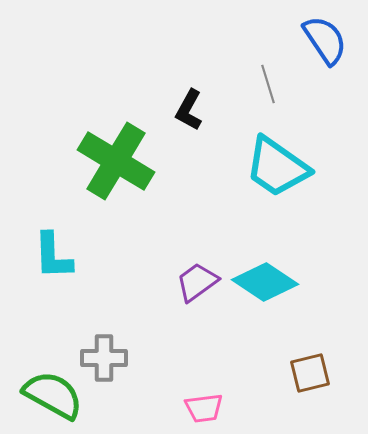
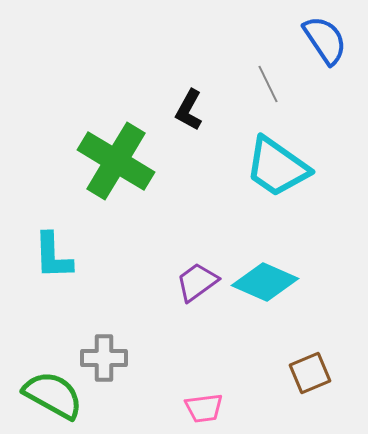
gray line: rotated 9 degrees counterclockwise
cyan diamond: rotated 10 degrees counterclockwise
brown square: rotated 9 degrees counterclockwise
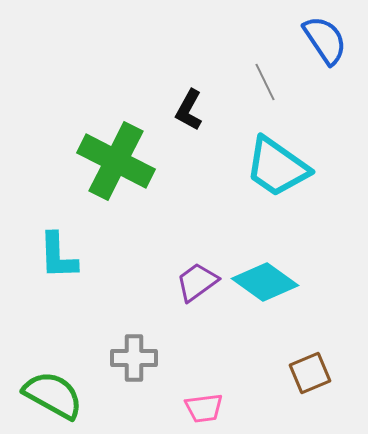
gray line: moved 3 px left, 2 px up
green cross: rotated 4 degrees counterclockwise
cyan L-shape: moved 5 px right
cyan diamond: rotated 12 degrees clockwise
gray cross: moved 30 px right
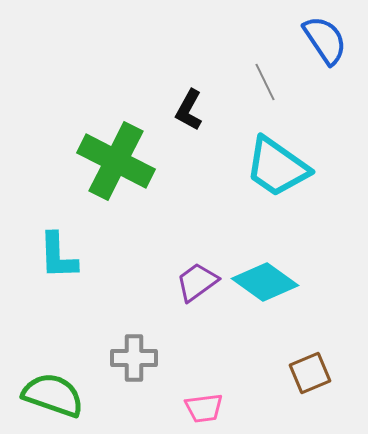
green semicircle: rotated 10 degrees counterclockwise
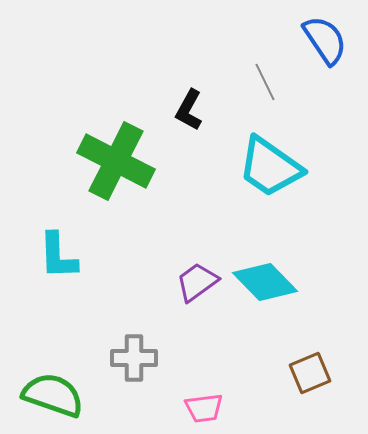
cyan trapezoid: moved 7 px left
cyan diamond: rotated 10 degrees clockwise
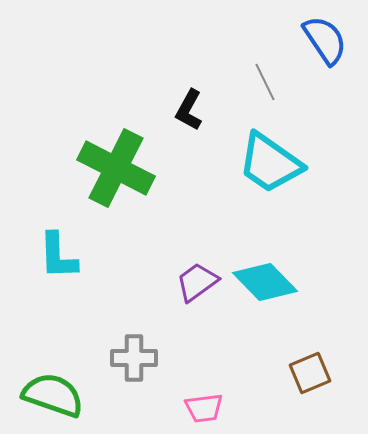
green cross: moved 7 px down
cyan trapezoid: moved 4 px up
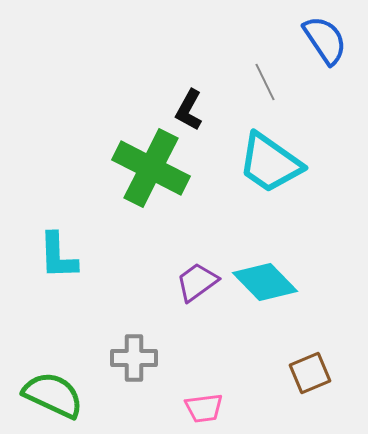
green cross: moved 35 px right
green semicircle: rotated 6 degrees clockwise
